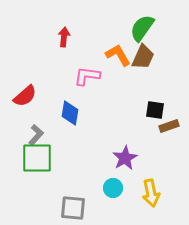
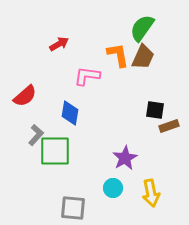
red arrow: moved 5 px left, 7 px down; rotated 54 degrees clockwise
orange L-shape: rotated 20 degrees clockwise
green square: moved 18 px right, 7 px up
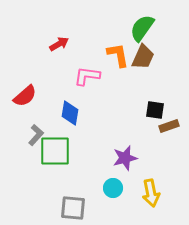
purple star: rotated 15 degrees clockwise
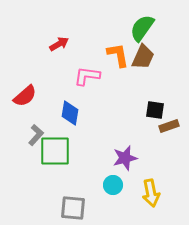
cyan circle: moved 3 px up
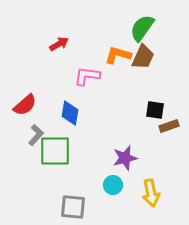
orange L-shape: rotated 64 degrees counterclockwise
red semicircle: moved 9 px down
gray square: moved 1 px up
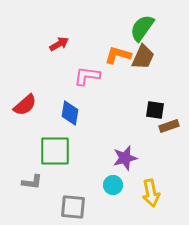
gray L-shape: moved 4 px left, 47 px down; rotated 55 degrees clockwise
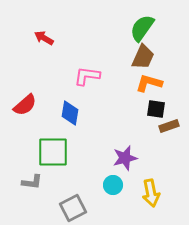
red arrow: moved 15 px left, 6 px up; rotated 120 degrees counterclockwise
orange L-shape: moved 31 px right, 28 px down
black square: moved 1 px right, 1 px up
green square: moved 2 px left, 1 px down
gray square: moved 1 px down; rotated 32 degrees counterclockwise
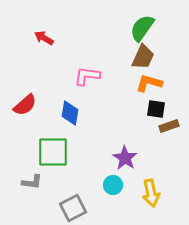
purple star: rotated 25 degrees counterclockwise
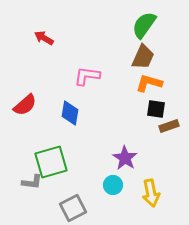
green semicircle: moved 2 px right, 3 px up
green square: moved 2 px left, 10 px down; rotated 16 degrees counterclockwise
